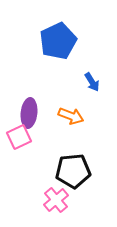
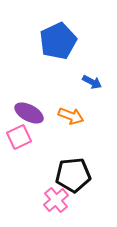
blue arrow: rotated 30 degrees counterclockwise
purple ellipse: rotated 68 degrees counterclockwise
black pentagon: moved 4 px down
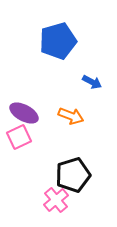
blue pentagon: rotated 9 degrees clockwise
purple ellipse: moved 5 px left
black pentagon: rotated 12 degrees counterclockwise
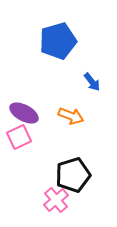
blue arrow: rotated 24 degrees clockwise
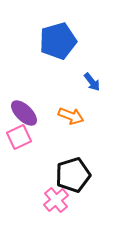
purple ellipse: rotated 16 degrees clockwise
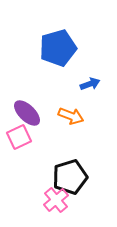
blue pentagon: moved 7 px down
blue arrow: moved 2 px left, 2 px down; rotated 72 degrees counterclockwise
purple ellipse: moved 3 px right
black pentagon: moved 3 px left, 2 px down
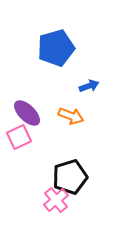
blue pentagon: moved 2 px left
blue arrow: moved 1 px left, 2 px down
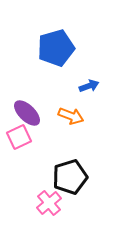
pink cross: moved 7 px left, 3 px down
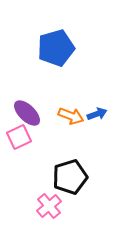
blue arrow: moved 8 px right, 28 px down
pink cross: moved 3 px down
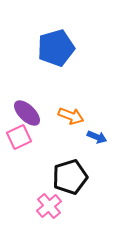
blue arrow: moved 23 px down; rotated 42 degrees clockwise
